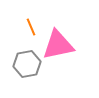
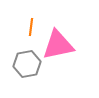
orange line: rotated 30 degrees clockwise
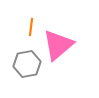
pink triangle: rotated 28 degrees counterclockwise
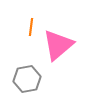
gray hexagon: moved 15 px down
